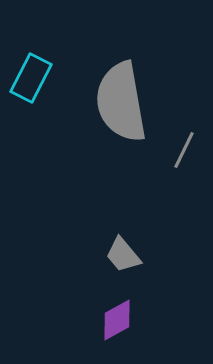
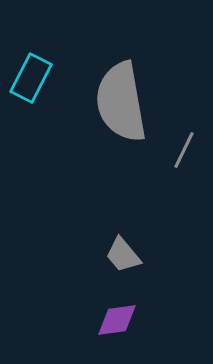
purple diamond: rotated 21 degrees clockwise
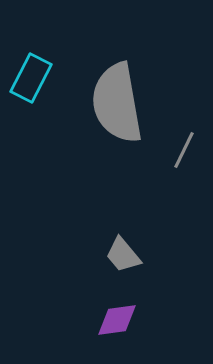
gray semicircle: moved 4 px left, 1 px down
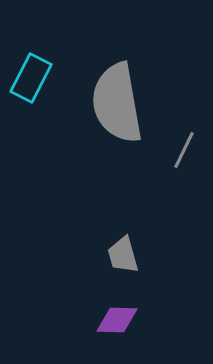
gray trapezoid: rotated 24 degrees clockwise
purple diamond: rotated 9 degrees clockwise
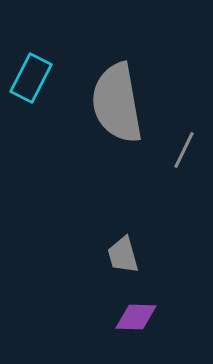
purple diamond: moved 19 px right, 3 px up
